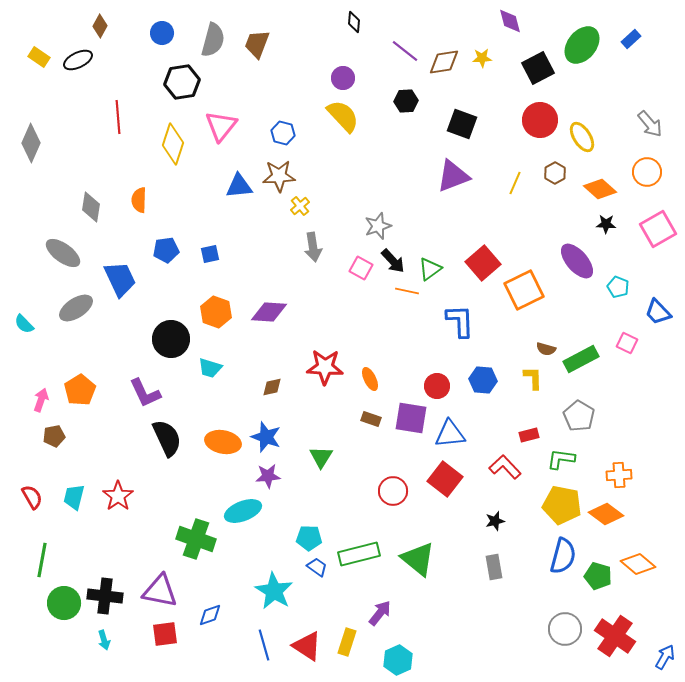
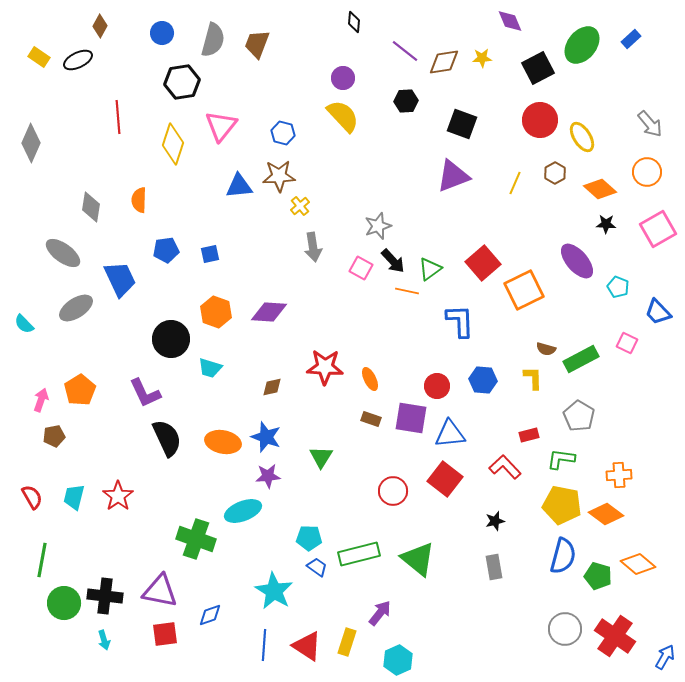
purple diamond at (510, 21): rotated 8 degrees counterclockwise
blue line at (264, 645): rotated 20 degrees clockwise
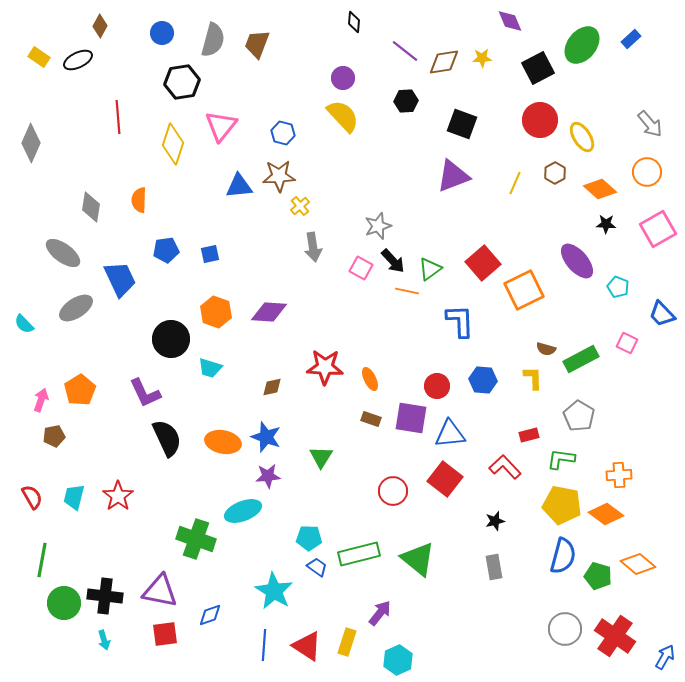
blue trapezoid at (658, 312): moved 4 px right, 2 px down
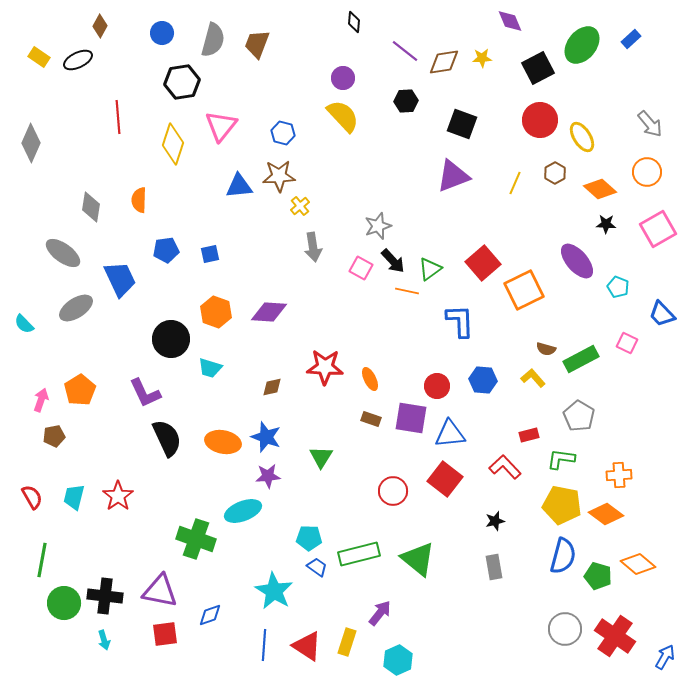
yellow L-shape at (533, 378): rotated 40 degrees counterclockwise
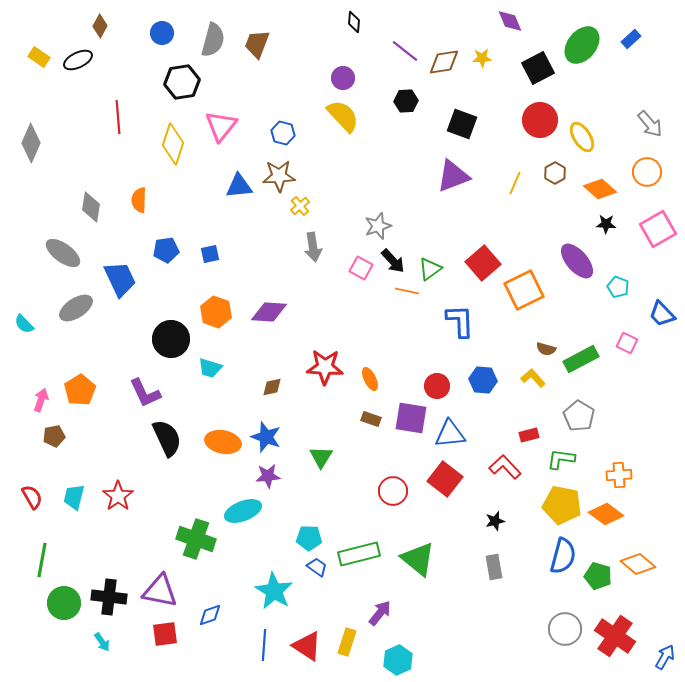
black cross at (105, 596): moved 4 px right, 1 px down
cyan arrow at (104, 640): moved 2 px left, 2 px down; rotated 18 degrees counterclockwise
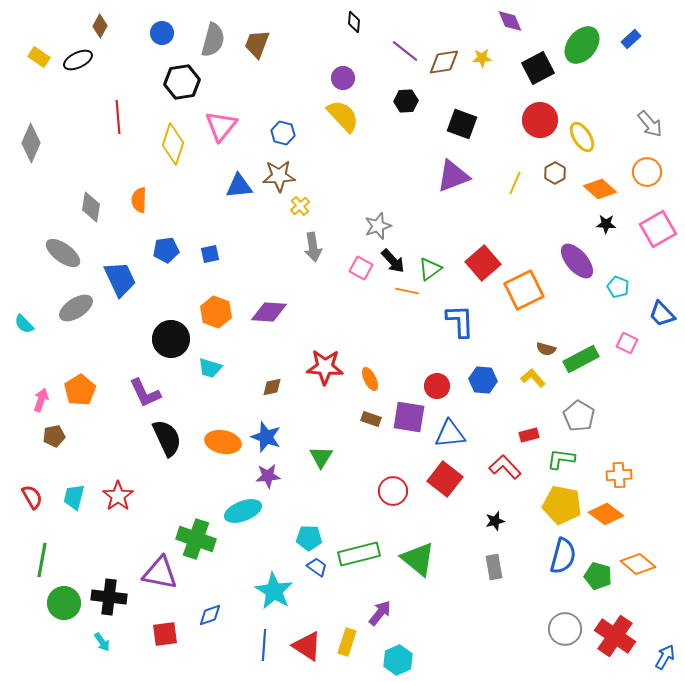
purple square at (411, 418): moved 2 px left, 1 px up
purple triangle at (160, 591): moved 18 px up
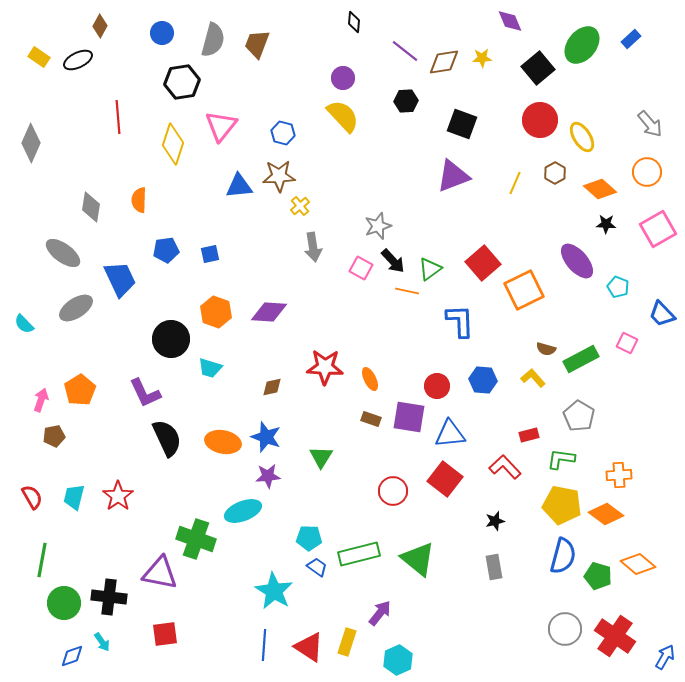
black square at (538, 68): rotated 12 degrees counterclockwise
blue diamond at (210, 615): moved 138 px left, 41 px down
red triangle at (307, 646): moved 2 px right, 1 px down
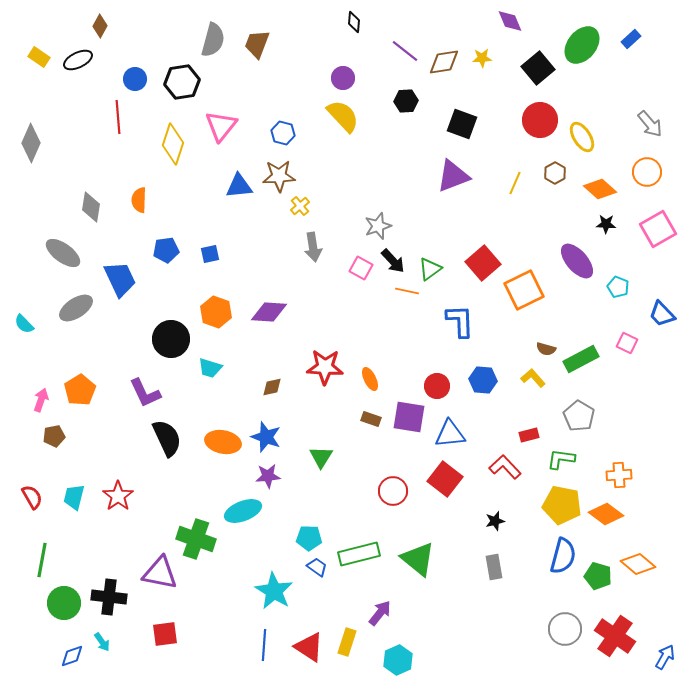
blue circle at (162, 33): moved 27 px left, 46 px down
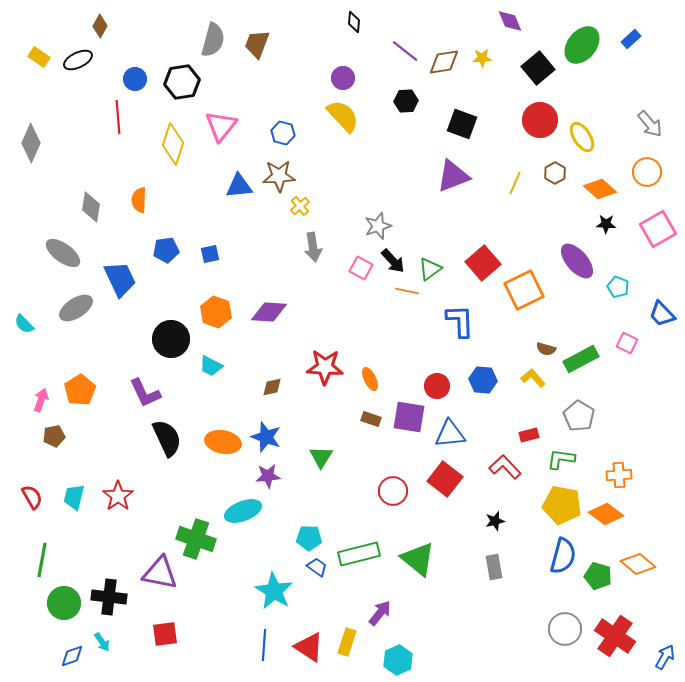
cyan trapezoid at (210, 368): moved 1 px right, 2 px up; rotated 10 degrees clockwise
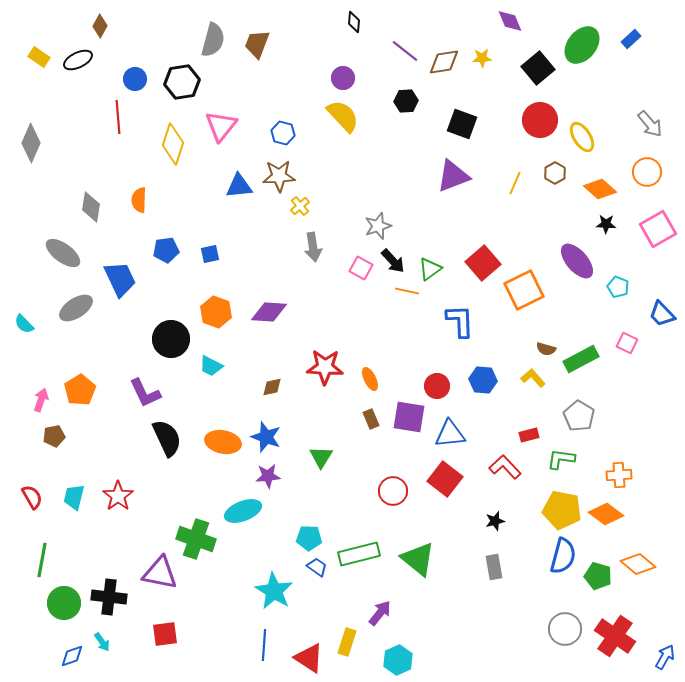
brown rectangle at (371, 419): rotated 48 degrees clockwise
yellow pentagon at (562, 505): moved 5 px down
red triangle at (309, 647): moved 11 px down
